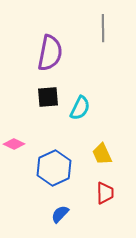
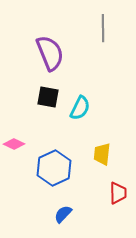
purple semicircle: rotated 33 degrees counterclockwise
black square: rotated 15 degrees clockwise
yellow trapezoid: rotated 30 degrees clockwise
red trapezoid: moved 13 px right
blue semicircle: moved 3 px right
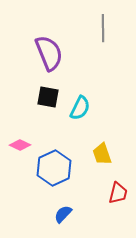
purple semicircle: moved 1 px left
pink diamond: moved 6 px right, 1 px down
yellow trapezoid: rotated 25 degrees counterclockwise
red trapezoid: rotated 15 degrees clockwise
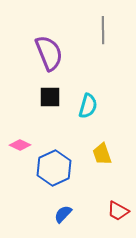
gray line: moved 2 px down
black square: moved 2 px right; rotated 10 degrees counterclockwise
cyan semicircle: moved 8 px right, 2 px up; rotated 10 degrees counterclockwise
red trapezoid: moved 18 px down; rotated 105 degrees clockwise
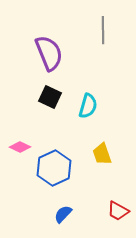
black square: rotated 25 degrees clockwise
pink diamond: moved 2 px down
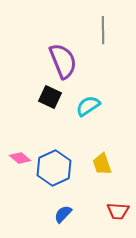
purple semicircle: moved 14 px right, 8 px down
cyan semicircle: rotated 140 degrees counterclockwise
pink diamond: moved 11 px down; rotated 15 degrees clockwise
yellow trapezoid: moved 10 px down
red trapezoid: rotated 25 degrees counterclockwise
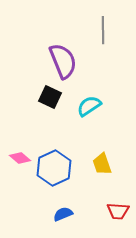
cyan semicircle: moved 1 px right
blue semicircle: rotated 24 degrees clockwise
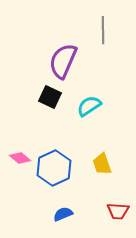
purple semicircle: rotated 135 degrees counterclockwise
